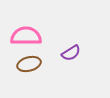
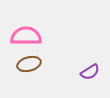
purple semicircle: moved 19 px right, 19 px down
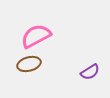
pink semicircle: moved 10 px right; rotated 28 degrees counterclockwise
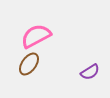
brown ellipse: rotated 40 degrees counterclockwise
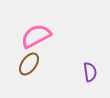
purple semicircle: rotated 66 degrees counterclockwise
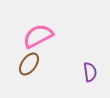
pink semicircle: moved 2 px right
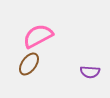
purple semicircle: rotated 102 degrees clockwise
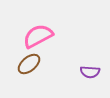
brown ellipse: rotated 15 degrees clockwise
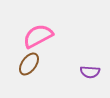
brown ellipse: rotated 15 degrees counterclockwise
